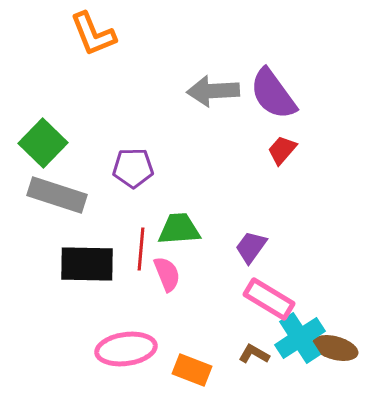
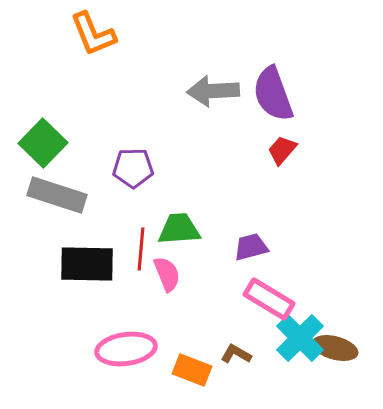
purple semicircle: rotated 16 degrees clockwise
purple trapezoid: rotated 39 degrees clockwise
cyan cross: rotated 12 degrees counterclockwise
brown L-shape: moved 18 px left
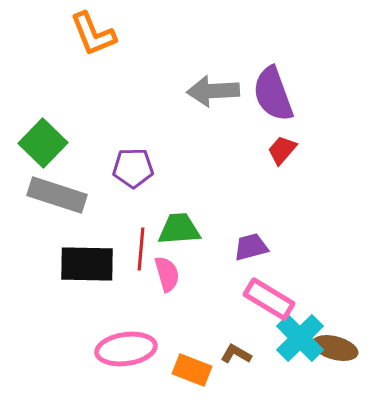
pink semicircle: rotated 6 degrees clockwise
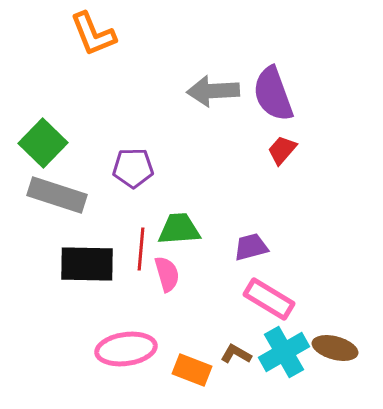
cyan cross: moved 16 px left, 14 px down; rotated 15 degrees clockwise
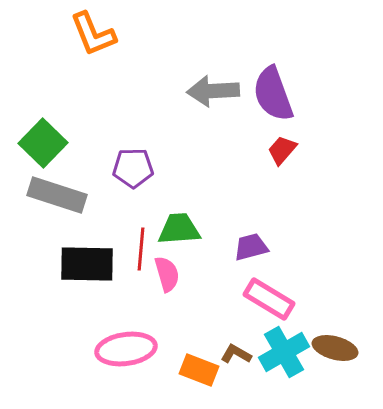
orange rectangle: moved 7 px right
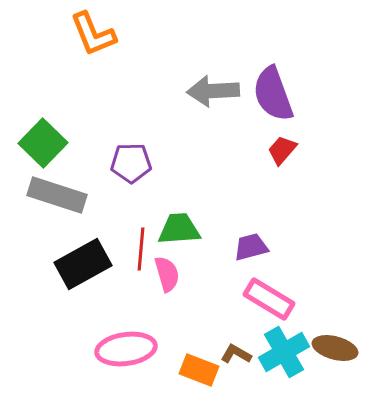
purple pentagon: moved 2 px left, 5 px up
black rectangle: moved 4 px left; rotated 30 degrees counterclockwise
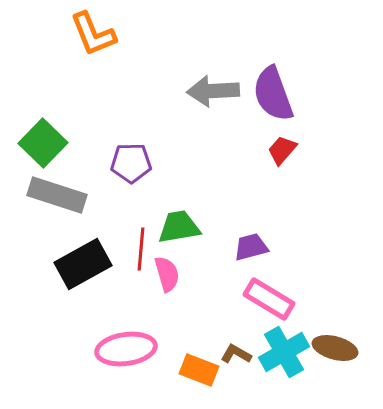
green trapezoid: moved 2 px up; rotated 6 degrees counterclockwise
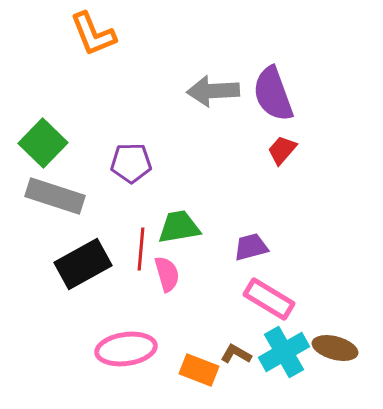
gray rectangle: moved 2 px left, 1 px down
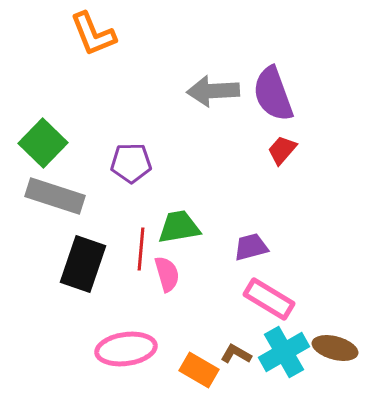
black rectangle: rotated 42 degrees counterclockwise
orange rectangle: rotated 9 degrees clockwise
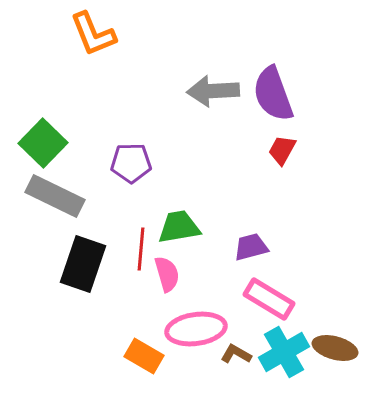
red trapezoid: rotated 12 degrees counterclockwise
gray rectangle: rotated 8 degrees clockwise
pink ellipse: moved 70 px right, 20 px up
orange rectangle: moved 55 px left, 14 px up
